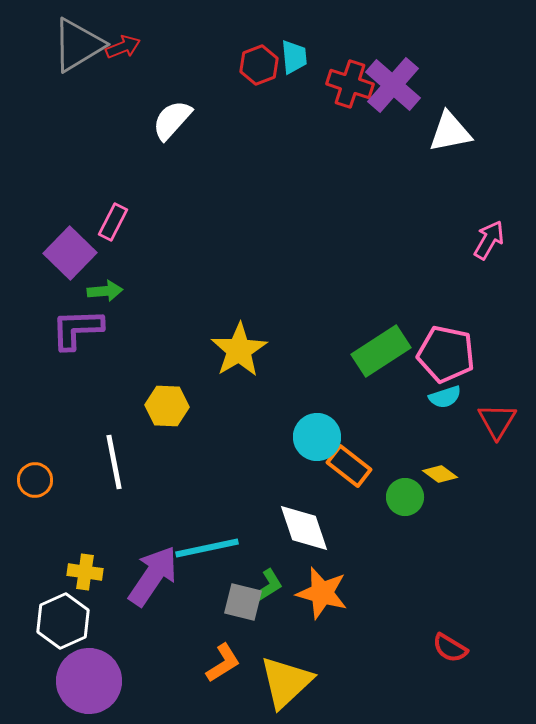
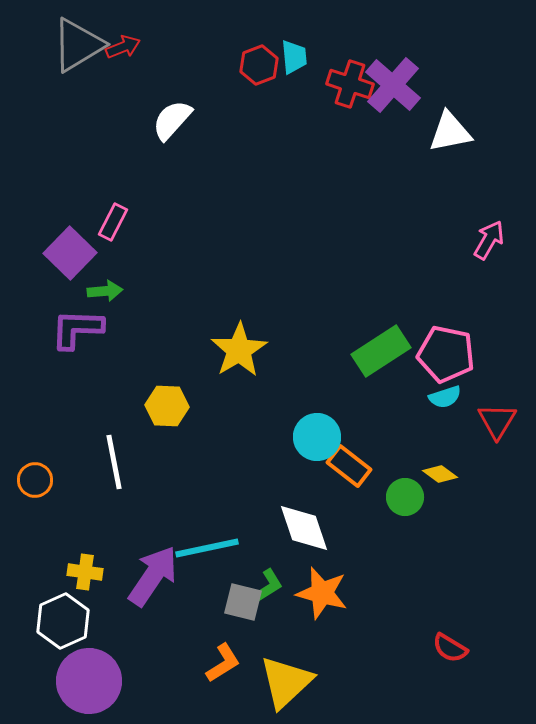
purple L-shape: rotated 4 degrees clockwise
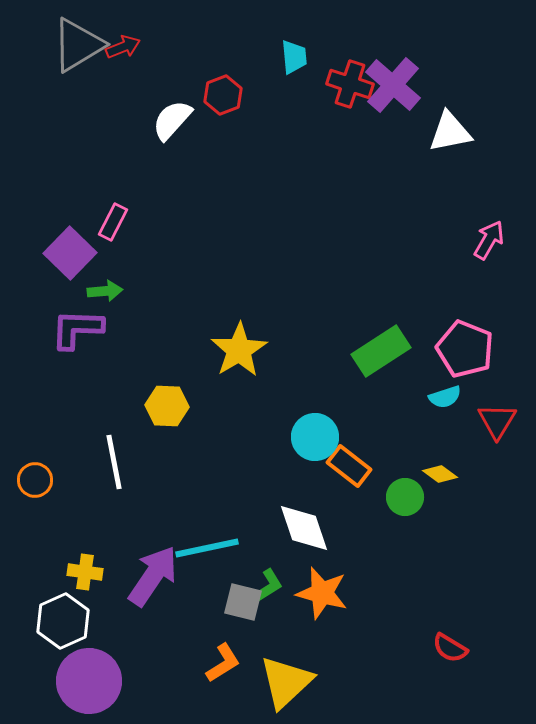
red hexagon: moved 36 px left, 30 px down
pink pentagon: moved 19 px right, 5 px up; rotated 10 degrees clockwise
cyan circle: moved 2 px left
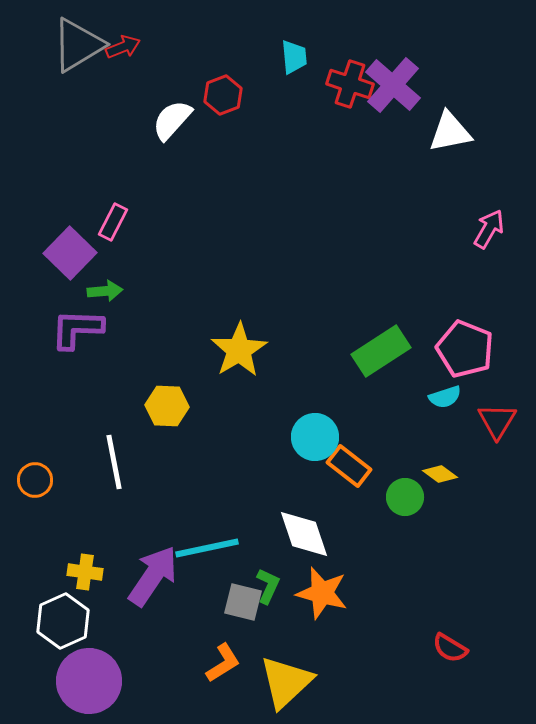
pink arrow: moved 11 px up
white diamond: moved 6 px down
green L-shape: rotated 33 degrees counterclockwise
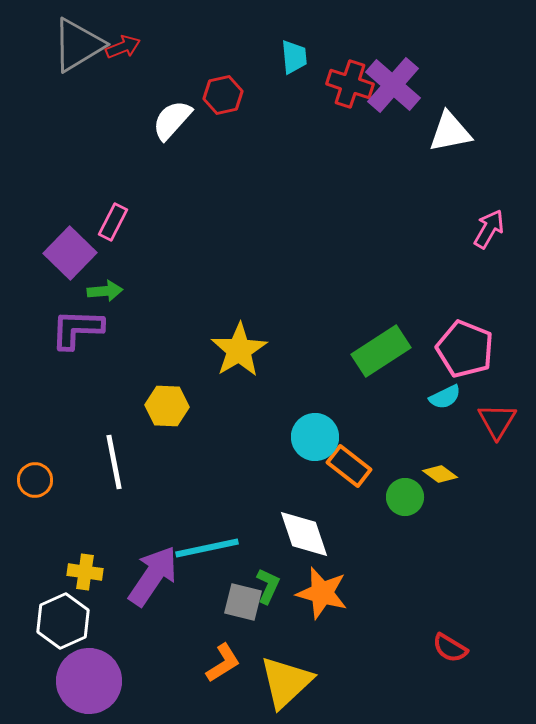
red hexagon: rotated 9 degrees clockwise
cyan semicircle: rotated 8 degrees counterclockwise
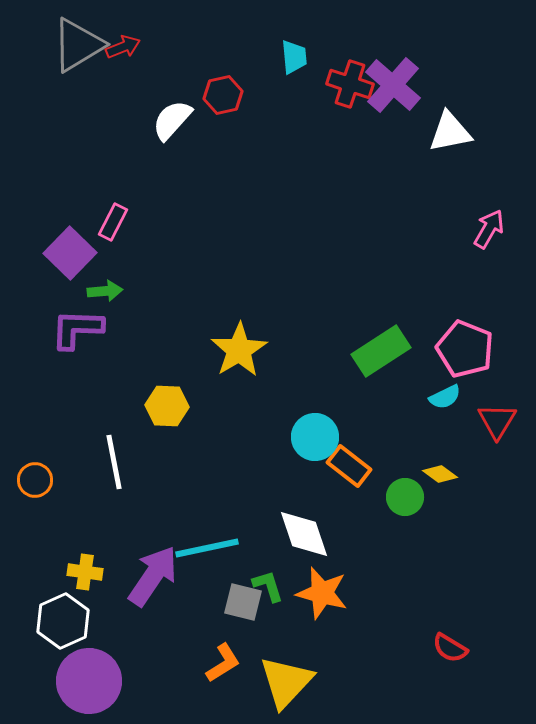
green L-shape: rotated 42 degrees counterclockwise
yellow triangle: rotated 4 degrees counterclockwise
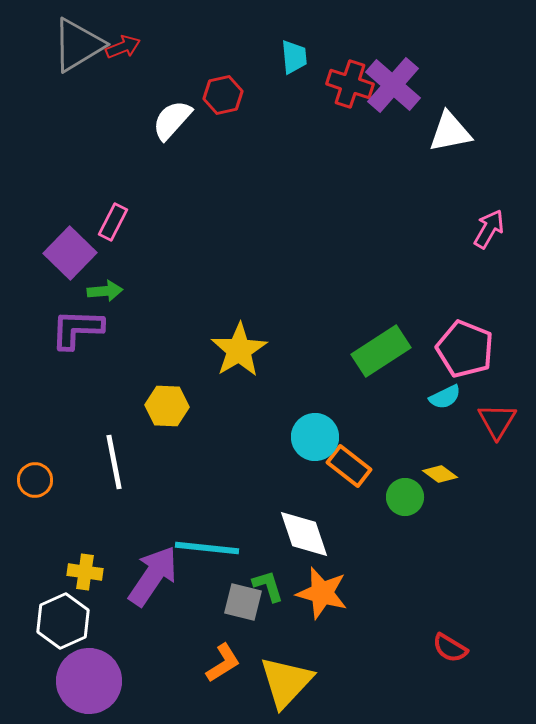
cyan line: rotated 18 degrees clockwise
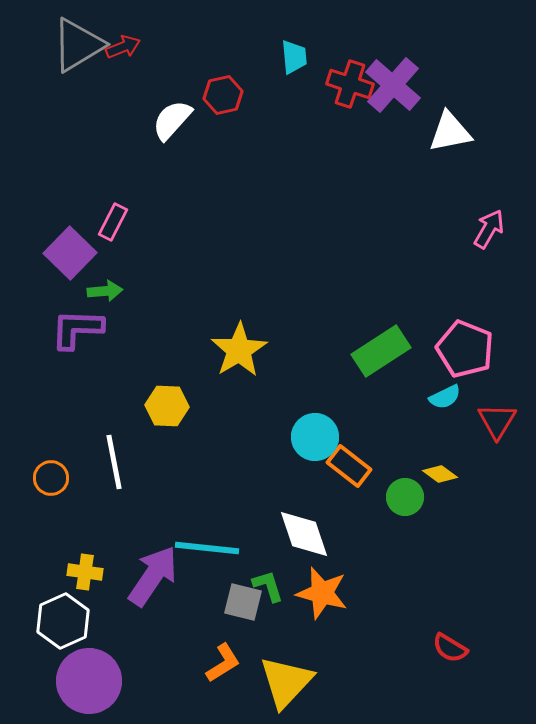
orange circle: moved 16 px right, 2 px up
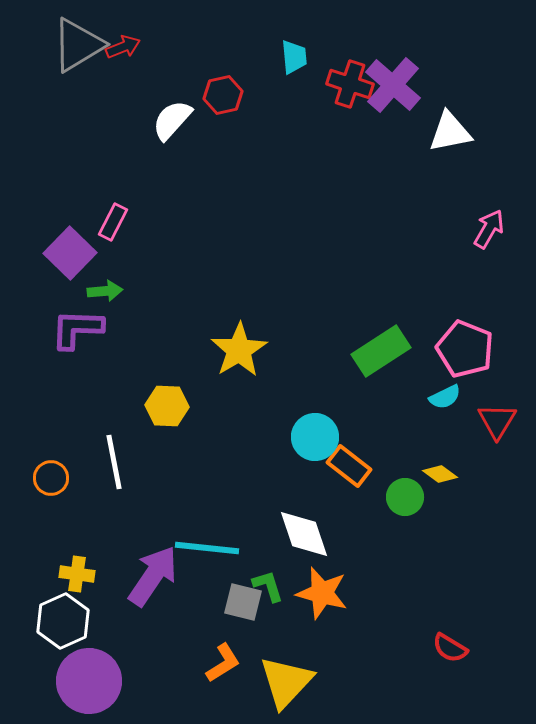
yellow cross: moved 8 px left, 2 px down
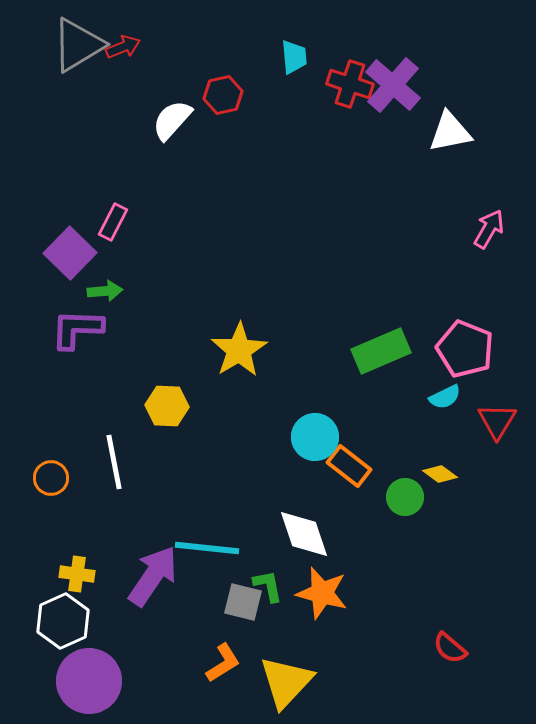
green rectangle: rotated 10 degrees clockwise
green L-shape: rotated 6 degrees clockwise
red semicircle: rotated 9 degrees clockwise
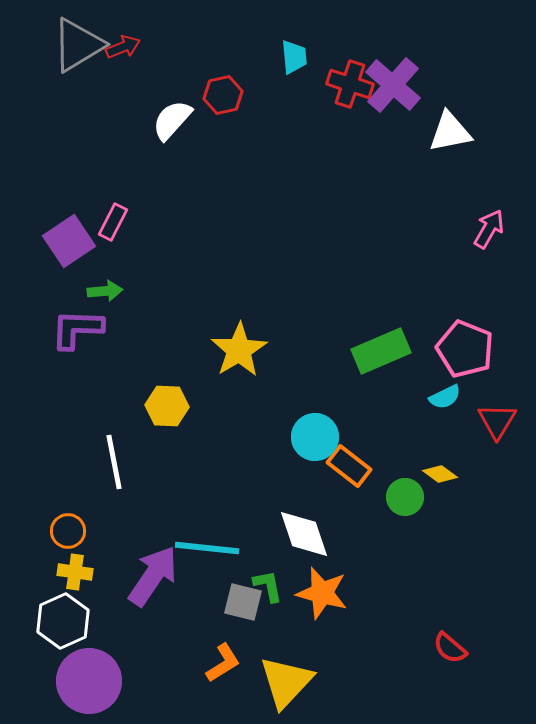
purple square: moved 1 px left, 12 px up; rotated 12 degrees clockwise
orange circle: moved 17 px right, 53 px down
yellow cross: moved 2 px left, 2 px up
